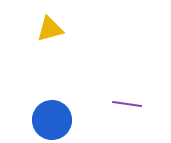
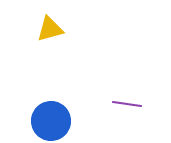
blue circle: moved 1 px left, 1 px down
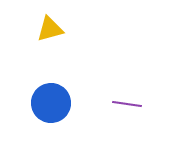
blue circle: moved 18 px up
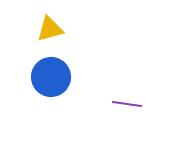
blue circle: moved 26 px up
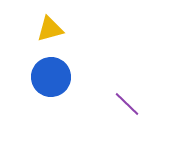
purple line: rotated 36 degrees clockwise
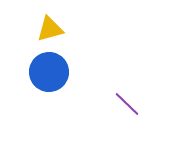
blue circle: moved 2 px left, 5 px up
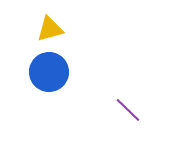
purple line: moved 1 px right, 6 px down
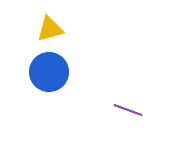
purple line: rotated 24 degrees counterclockwise
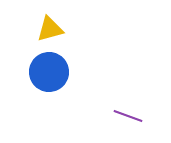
purple line: moved 6 px down
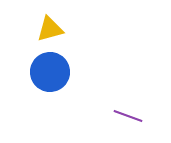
blue circle: moved 1 px right
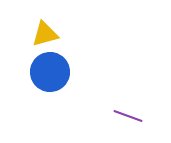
yellow triangle: moved 5 px left, 5 px down
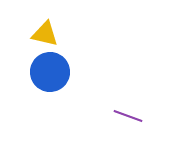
yellow triangle: rotated 28 degrees clockwise
